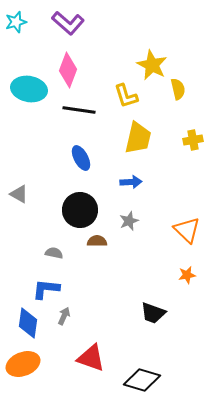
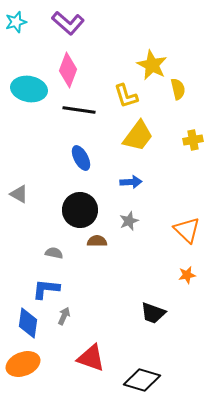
yellow trapezoid: moved 2 px up; rotated 24 degrees clockwise
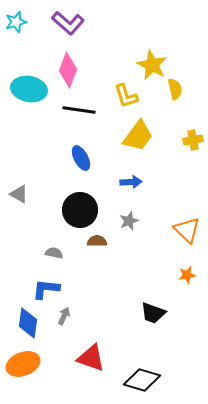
yellow semicircle: moved 3 px left
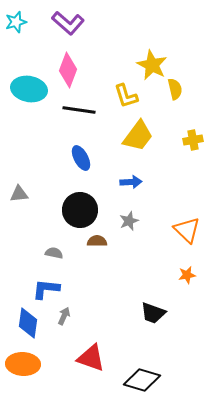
gray triangle: rotated 36 degrees counterclockwise
orange ellipse: rotated 24 degrees clockwise
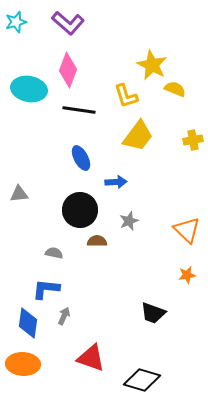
yellow semicircle: rotated 55 degrees counterclockwise
blue arrow: moved 15 px left
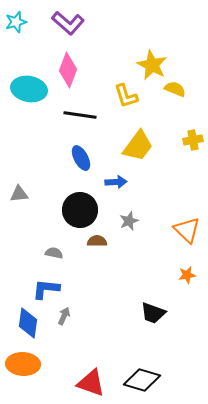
black line: moved 1 px right, 5 px down
yellow trapezoid: moved 10 px down
red triangle: moved 25 px down
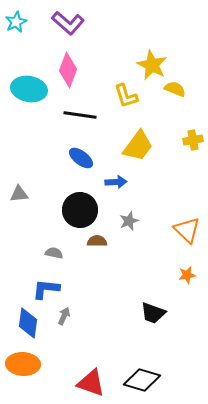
cyan star: rotated 10 degrees counterclockwise
blue ellipse: rotated 25 degrees counterclockwise
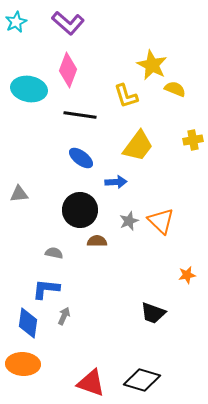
orange triangle: moved 26 px left, 9 px up
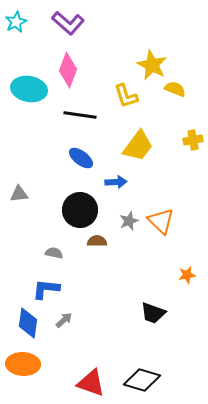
gray arrow: moved 4 px down; rotated 24 degrees clockwise
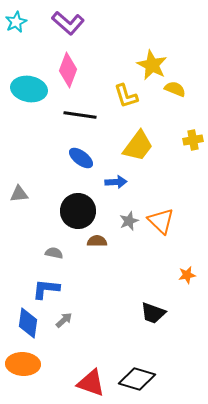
black circle: moved 2 px left, 1 px down
black diamond: moved 5 px left, 1 px up
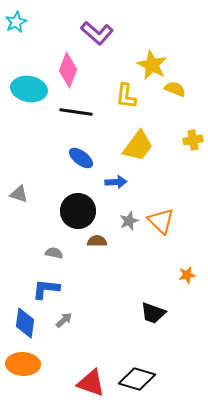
purple L-shape: moved 29 px right, 10 px down
yellow L-shape: rotated 24 degrees clockwise
black line: moved 4 px left, 3 px up
gray triangle: rotated 24 degrees clockwise
blue diamond: moved 3 px left
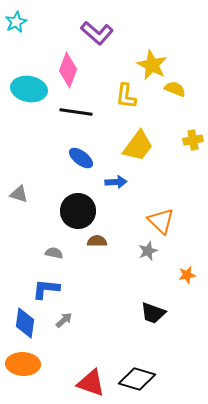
gray star: moved 19 px right, 30 px down
